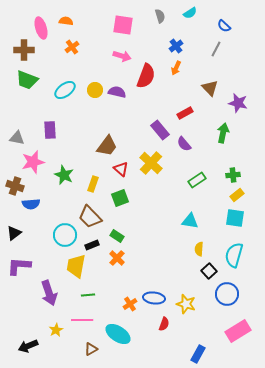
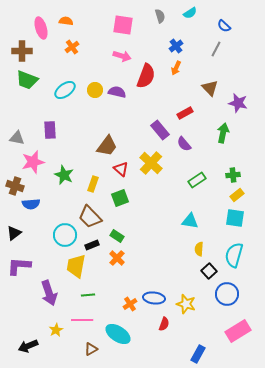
brown cross at (24, 50): moved 2 px left, 1 px down
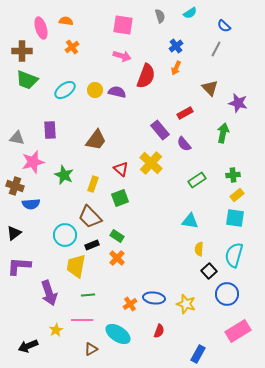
brown trapezoid at (107, 146): moved 11 px left, 6 px up
red semicircle at (164, 324): moved 5 px left, 7 px down
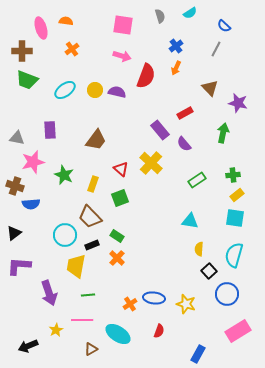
orange cross at (72, 47): moved 2 px down
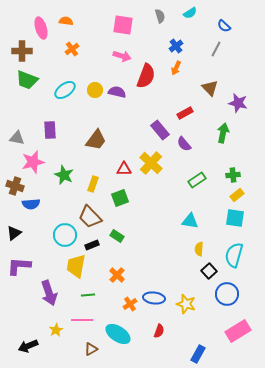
red triangle at (121, 169): moved 3 px right; rotated 42 degrees counterclockwise
orange cross at (117, 258): moved 17 px down
